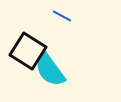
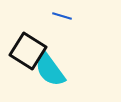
blue line: rotated 12 degrees counterclockwise
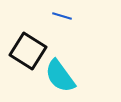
cyan semicircle: moved 10 px right, 6 px down
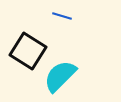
cyan semicircle: rotated 81 degrees clockwise
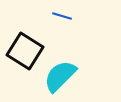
black square: moved 3 px left
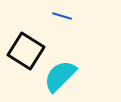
black square: moved 1 px right
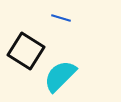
blue line: moved 1 px left, 2 px down
